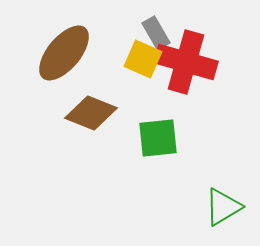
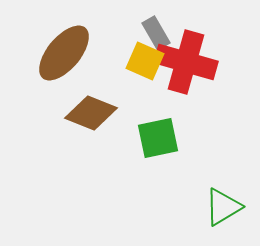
yellow square: moved 2 px right, 2 px down
green square: rotated 6 degrees counterclockwise
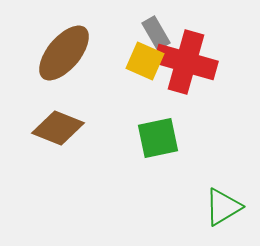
brown diamond: moved 33 px left, 15 px down
